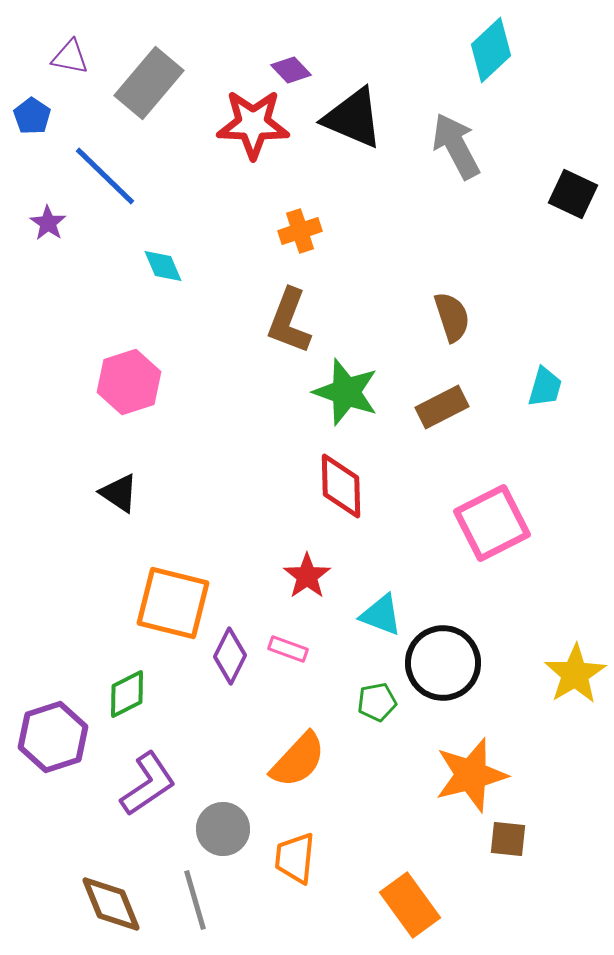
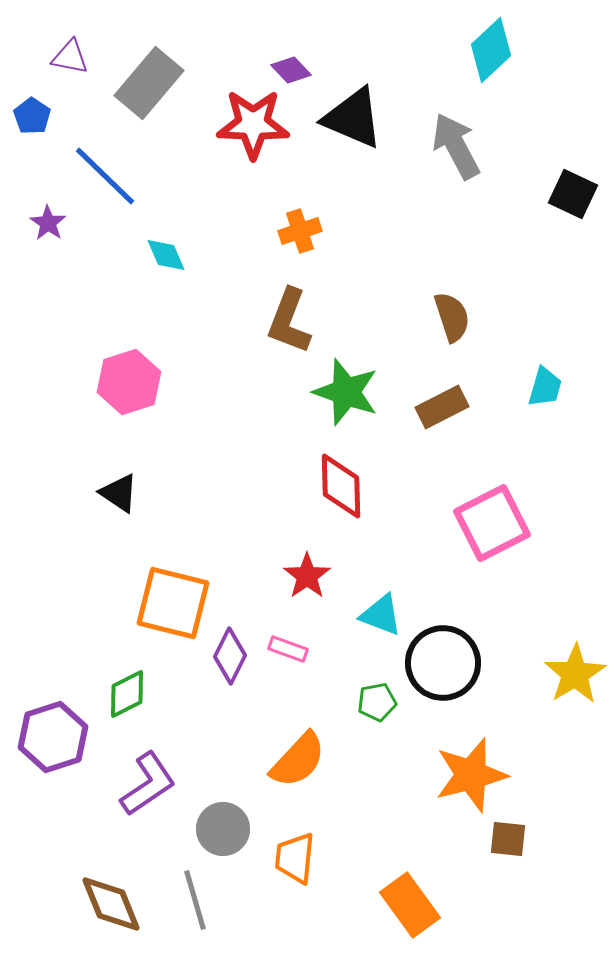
cyan diamond at (163, 266): moved 3 px right, 11 px up
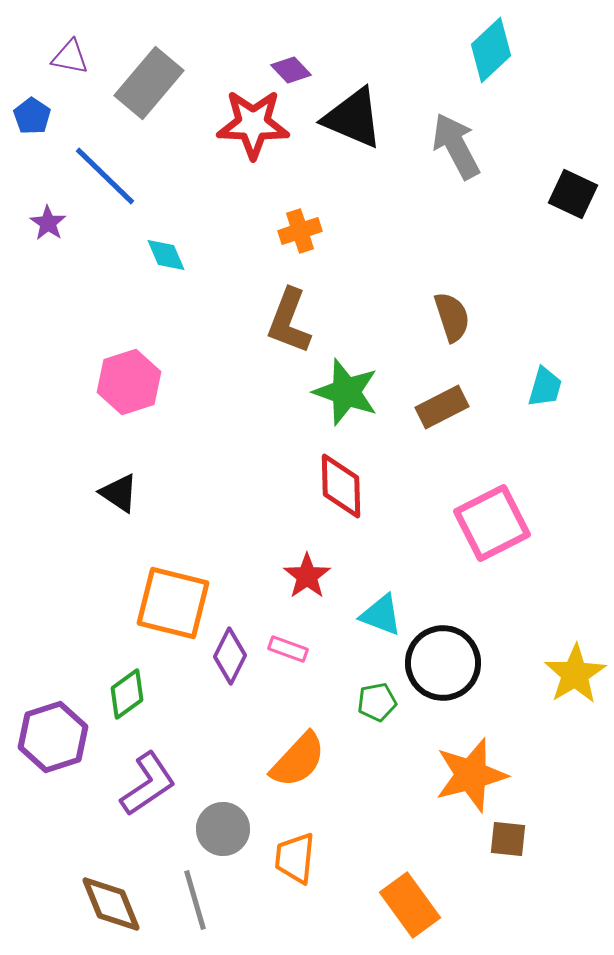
green diamond at (127, 694): rotated 9 degrees counterclockwise
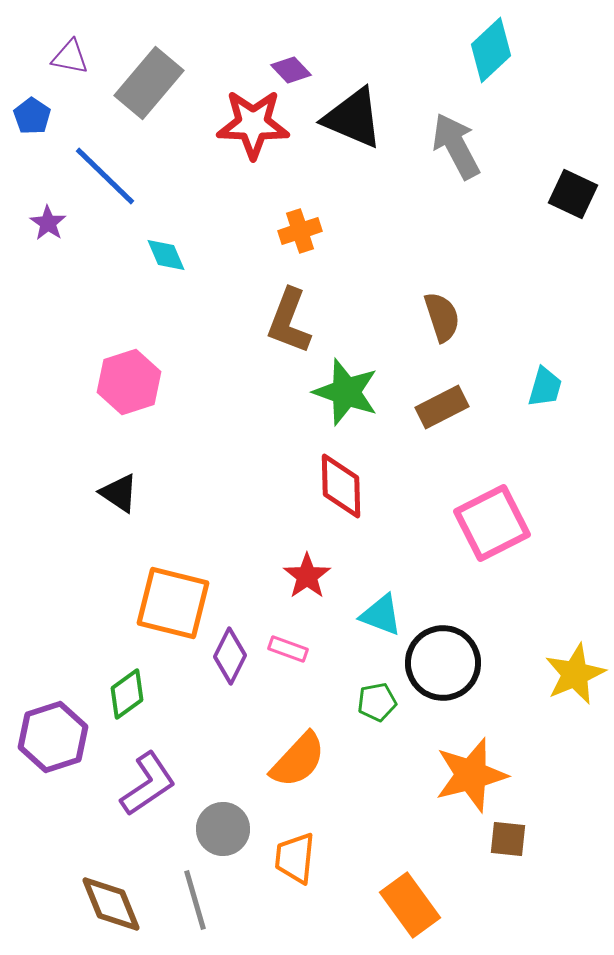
brown semicircle at (452, 317): moved 10 px left
yellow star at (575, 674): rotated 8 degrees clockwise
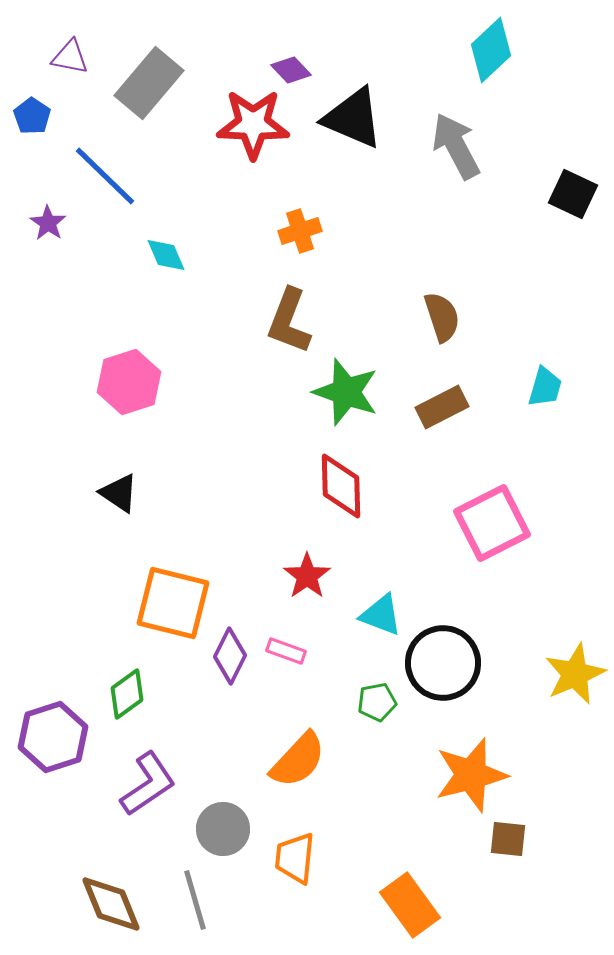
pink rectangle at (288, 649): moved 2 px left, 2 px down
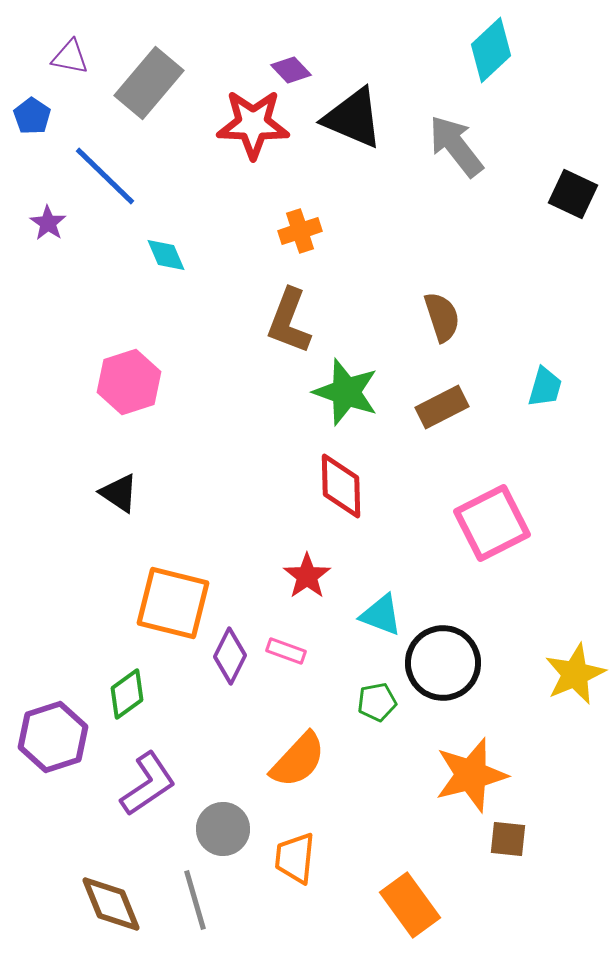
gray arrow at (456, 146): rotated 10 degrees counterclockwise
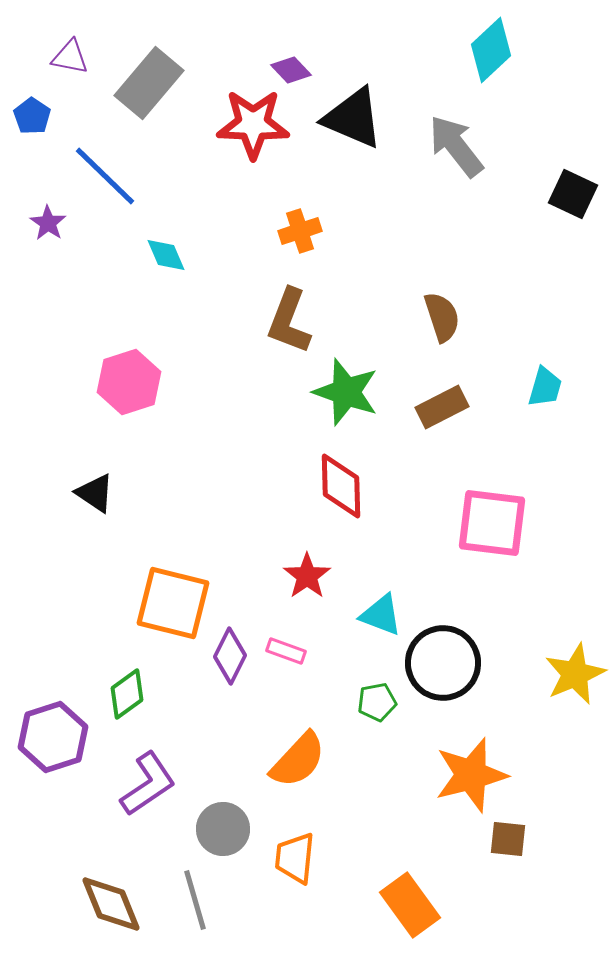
black triangle at (119, 493): moved 24 px left
pink square at (492, 523): rotated 34 degrees clockwise
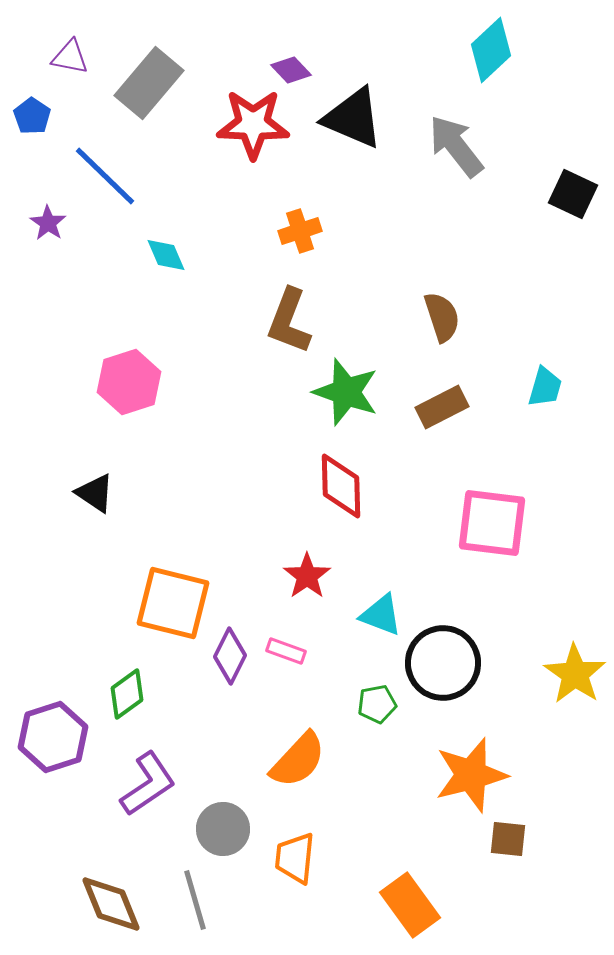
yellow star at (575, 674): rotated 14 degrees counterclockwise
green pentagon at (377, 702): moved 2 px down
